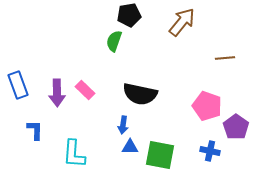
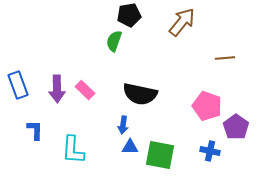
purple arrow: moved 4 px up
cyan L-shape: moved 1 px left, 4 px up
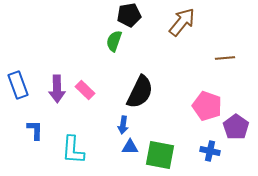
black semicircle: moved 2 px up; rotated 76 degrees counterclockwise
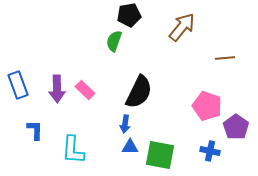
brown arrow: moved 5 px down
black semicircle: moved 1 px left
blue arrow: moved 2 px right, 1 px up
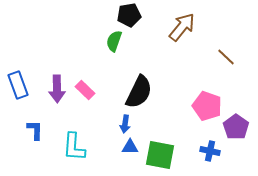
brown line: moved 1 px right, 1 px up; rotated 48 degrees clockwise
cyan L-shape: moved 1 px right, 3 px up
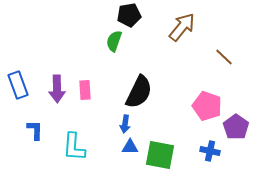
brown line: moved 2 px left
pink rectangle: rotated 42 degrees clockwise
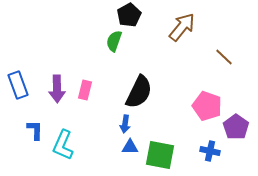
black pentagon: rotated 20 degrees counterclockwise
pink rectangle: rotated 18 degrees clockwise
cyan L-shape: moved 11 px left, 2 px up; rotated 20 degrees clockwise
